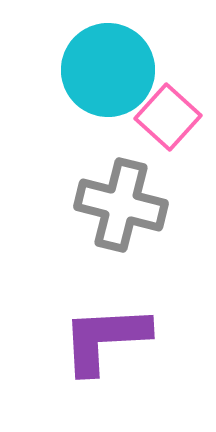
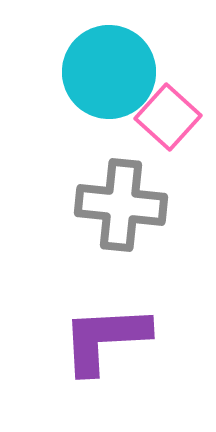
cyan circle: moved 1 px right, 2 px down
gray cross: rotated 8 degrees counterclockwise
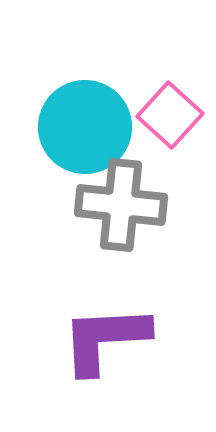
cyan circle: moved 24 px left, 55 px down
pink square: moved 2 px right, 2 px up
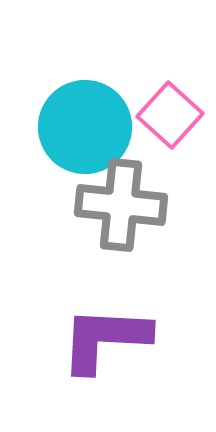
purple L-shape: rotated 6 degrees clockwise
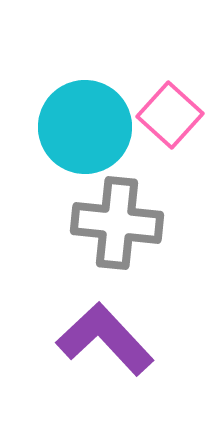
gray cross: moved 4 px left, 18 px down
purple L-shape: rotated 44 degrees clockwise
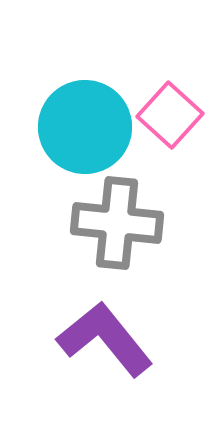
purple L-shape: rotated 4 degrees clockwise
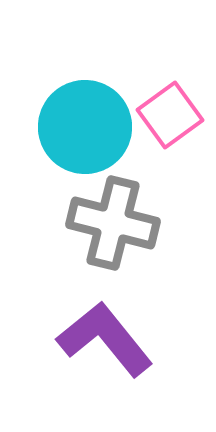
pink square: rotated 12 degrees clockwise
gray cross: moved 4 px left; rotated 8 degrees clockwise
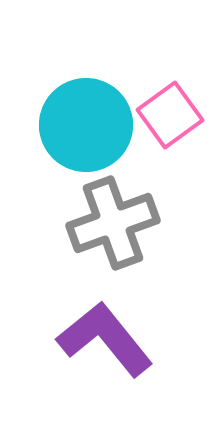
cyan circle: moved 1 px right, 2 px up
gray cross: rotated 34 degrees counterclockwise
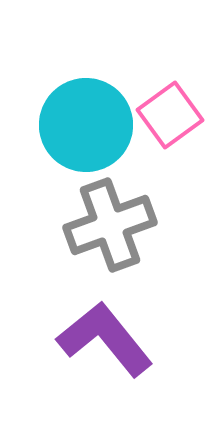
gray cross: moved 3 px left, 2 px down
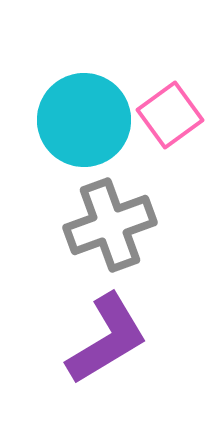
cyan circle: moved 2 px left, 5 px up
purple L-shape: moved 2 px right; rotated 98 degrees clockwise
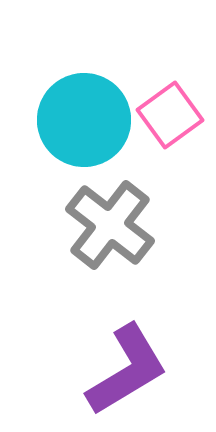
gray cross: rotated 32 degrees counterclockwise
purple L-shape: moved 20 px right, 31 px down
